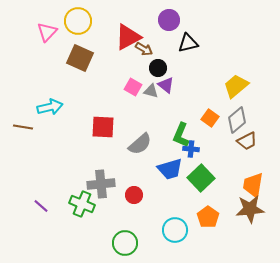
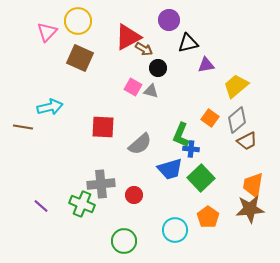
purple triangle: moved 40 px right, 20 px up; rotated 48 degrees counterclockwise
green circle: moved 1 px left, 2 px up
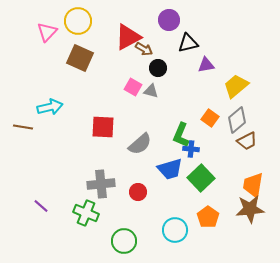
red circle: moved 4 px right, 3 px up
green cross: moved 4 px right, 9 px down
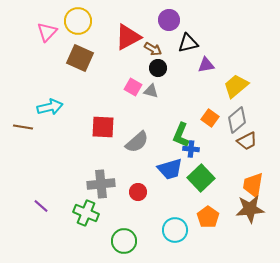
brown arrow: moved 9 px right
gray semicircle: moved 3 px left, 2 px up
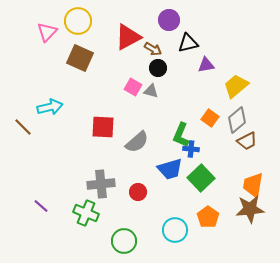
brown line: rotated 36 degrees clockwise
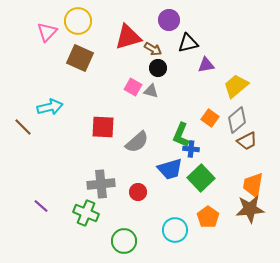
red triangle: rotated 12 degrees clockwise
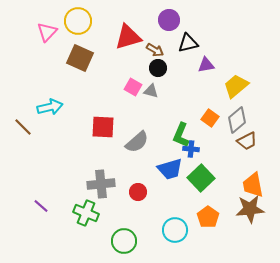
brown arrow: moved 2 px right, 1 px down
orange trapezoid: rotated 20 degrees counterclockwise
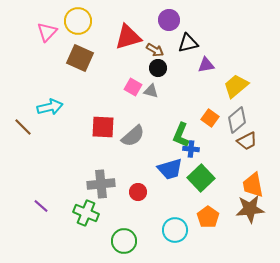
gray semicircle: moved 4 px left, 6 px up
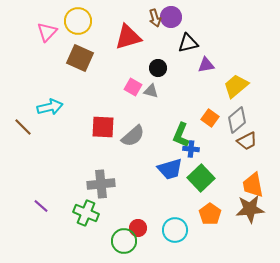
purple circle: moved 2 px right, 3 px up
brown arrow: moved 32 px up; rotated 42 degrees clockwise
red circle: moved 36 px down
orange pentagon: moved 2 px right, 3 px up
